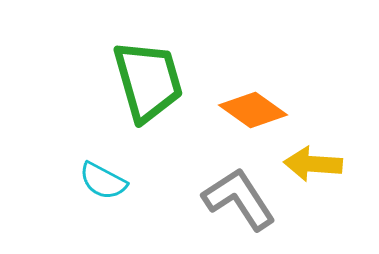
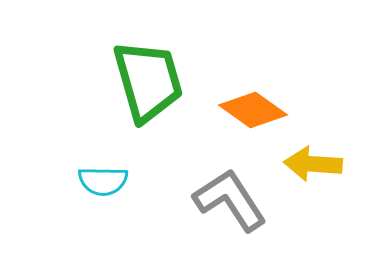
cyan semicircle: rotated 27 degrees counterclockwise
gray L-shape: moved 9 px left, 1 px down
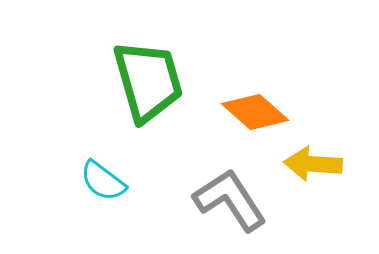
orange diamond: moved 2 px right, 2 px down; rotated 6 degrees clockwise
cyan semicircle: rotated 36 degrees clockwise
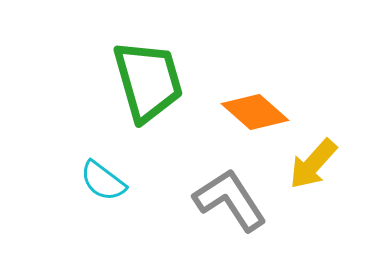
yellow arrow: rotated 52 degrees counterclockwise
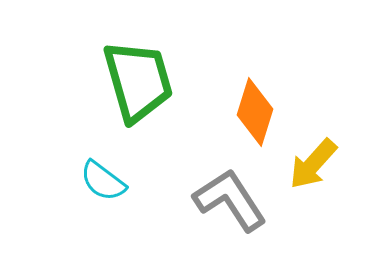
green trapezoid: moved 10 px left
orange diamond: rotated 66 degrees clockwise
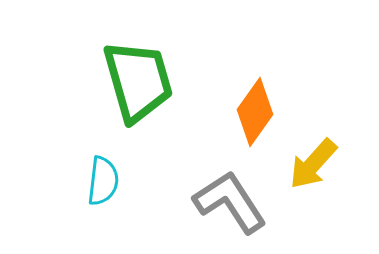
orange diamond: rotated 18 degrees clockwise
cyan semicircle: rotated 120 degrees counterclockwise
gray L-shape: moved 2 px down
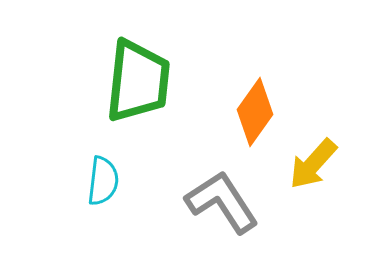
green trapezoid: rotated 22 degrees clockwise
gray L-shape: moved 8 px left
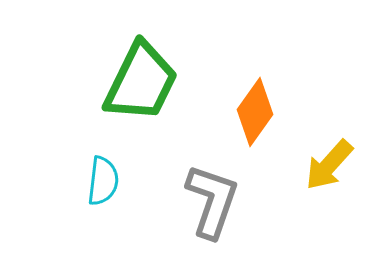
green trapezoid: moved 3 px right, 1 px down; rotated 20 degrees clockwise
yellow arrow: moved 16 px right, 1 px down
gray L-shape: moved 10 px left, 1 px up; rotated 52 degrees clockwise
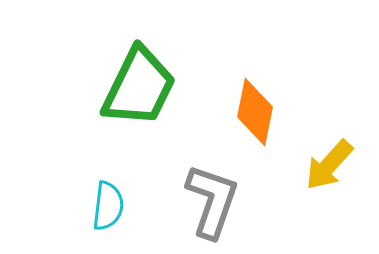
green trapezoid: moved 2 px left, 5 px down
orange diamond: rotated 24 degrees counterclockwise
cyan semicircle: moved 5 px right, 25 px down
